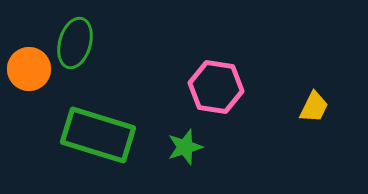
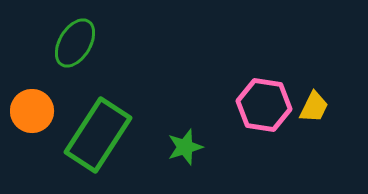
green ellipse: rotated 15 degrees clockwise
orange circle: moved 3 px right, 42 px down
pink hexagon: moved 48 px right, 18 px down
green rectangle: rotated 74 degrees counterclockwise
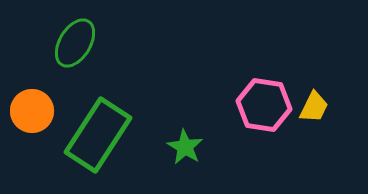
green star: rotated 24 degrees counterclockwise
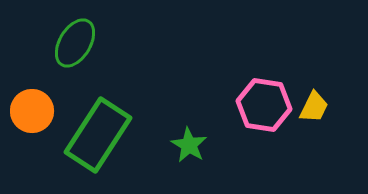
green star: moved 4 px right, 2 px up
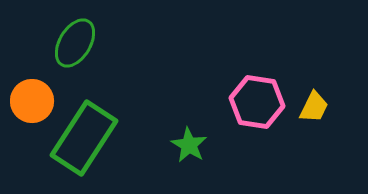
pink hexagon: moved 7 px left, 3 px up
orange circle: moved 10 px up
green rectangle: moved 14 px left, 3 px down
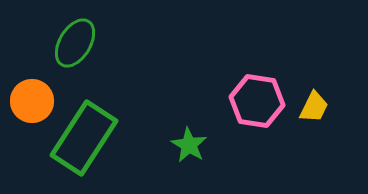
pink hexagon: moved 1 px up
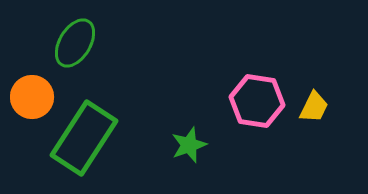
orange circle: moved 4 px up
green star: rotated 21 degrees clockwise
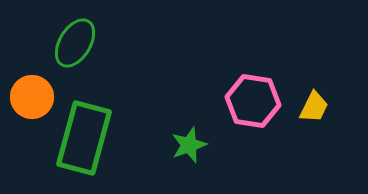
pink hexagon: moved 4 px left
green rectangle: rotated 18 degrees counterclockwise
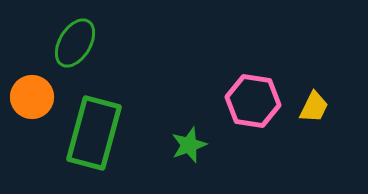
green rectangle: moved 10 px right, 5 px up
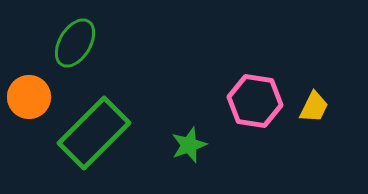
orange circle: moved 3 px left
pink hexagon: moved 2 px right
green rectangle: rotated 30 degrees clockwise
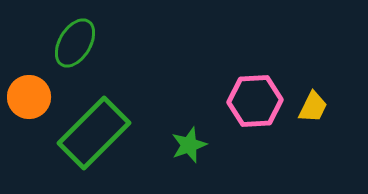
pink hexagon: rotated 12 degrees counterclockwise
yellow trapezoid: moved 1 px left
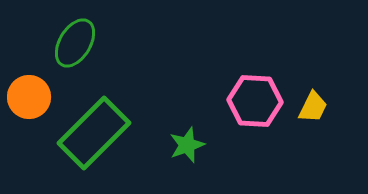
pink hexagon: rotated 6 degrees clockwise
green star: moved 2 px left
